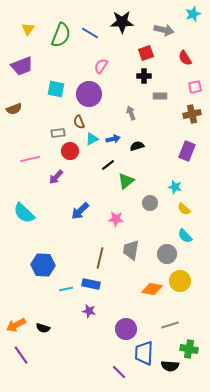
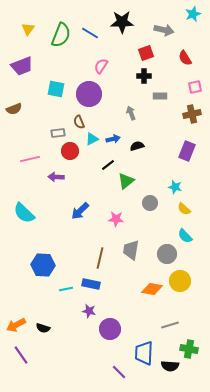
purple arrow at (56, 177): rotated 49 degrees clockwise
purple circle at (126, 329): moved 16 px left
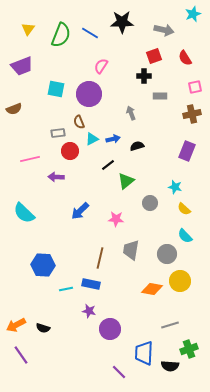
red square at (146, 53): moved 8 px right, 3 px down
green cross at (189, 349): rotated 30 degrees counterclockwise
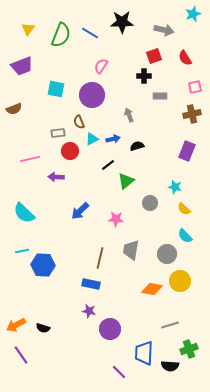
purple circle at (89, 94): moved 3 px right, 1 px down
gray arrow at (131, 113): moved 2 px left, 2 px down
cyan line at (66, 289): moved 44 px left, 38 px up
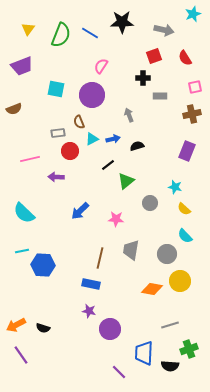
black cross at (144, 76): moved 1 px left, 2 px down
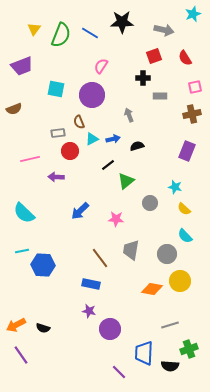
yellow triangle at (28, 29): moved 6 px right
brown line at (100, 258): rotated 50 degrees counterclockwise
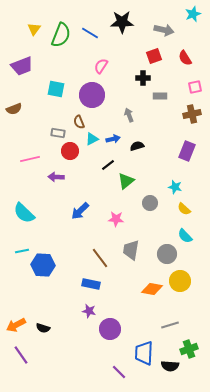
gray rectangle at (58, 133): rotated 16 degrees clockwise
